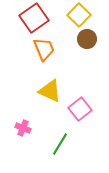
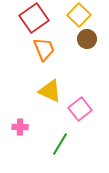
pink cross: moved 3 px left, 1 px up; rotated 21 degrees counterclockwise
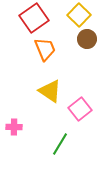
orange trapezoid: moved 1 px right
yellow triangle: rotated 10 degrees clockwise
pink cross: moved 6 px left
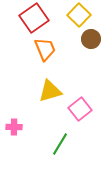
brown circle: moved 4 px right
yellow triangle: rotated 50 degrees counterclockwise
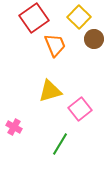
yellow square: moved 2 px down
brown circle: moved 3 px right
orange trapezoid: moved 10 px right, 4 px up
pink cross: rotated 28 degrees clockwise
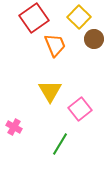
yellow triangle: rotated 45 degrees counterclockwise
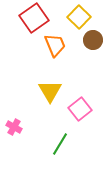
brown circle: moved 1 px left, 1 px down
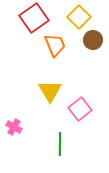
green line: rotated 30 degrees counterclockwise
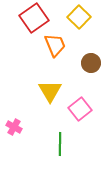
brown circle: moved 2 px left, 23 px down
